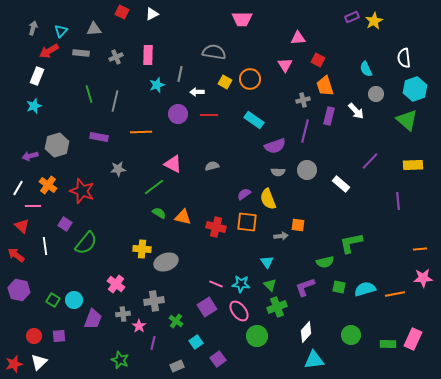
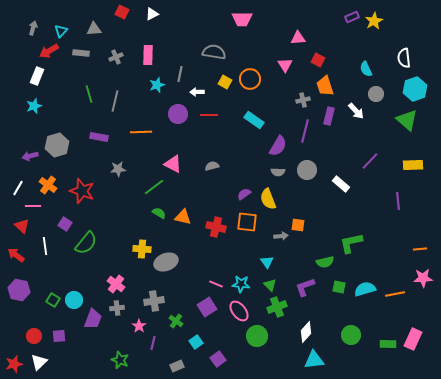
purple semicircle at (275, 146): moved 3 px right; rotated 40 degrees counterclockwise
gray cross at (123, 314): moved 6 px left, 6 px up
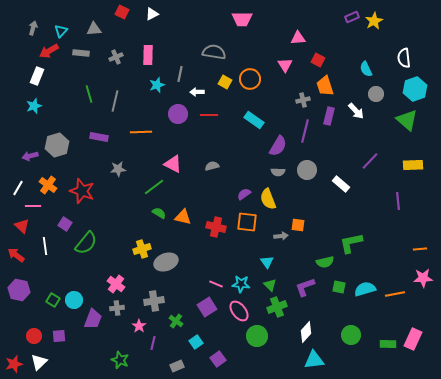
yellow cross at (142, 249): rotated 24 degrees counterclockwise
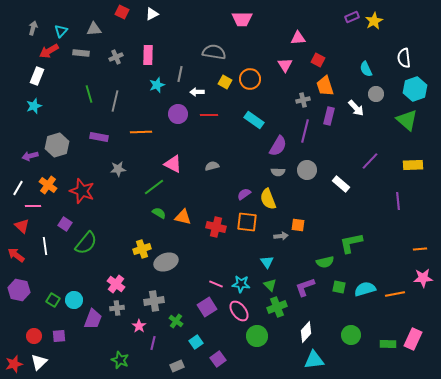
white arrow at (356, 111): moved 3 px up
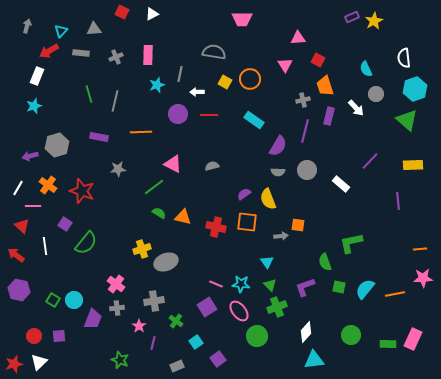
gray arrow at (33, 28): moved 6 px left, 2 px up
green semicircle at (325, 262): rotated 84 degrees clockwise
cyan semicircle at (365, 289): rotated 35 degrees counterclockwise
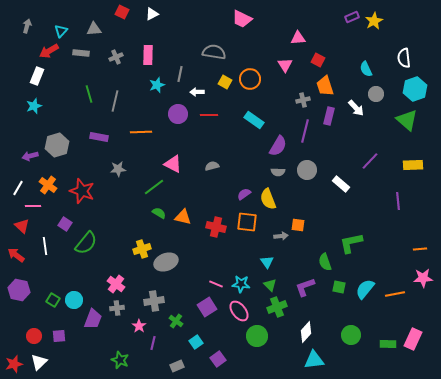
pink trapezoid at (242, 19): rotated 25 degrees clockwise
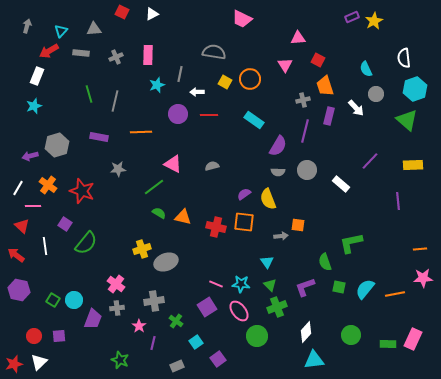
orange square at (247, 222): moved 3 px left
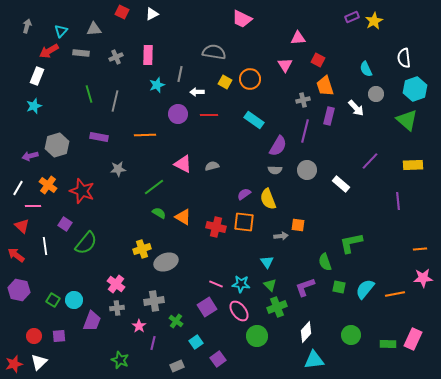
orange line at (141, 132): moved 4 px right, 3 px down
pink triangle at (173, 164): moved 10 px right
gray semicircle at (278, 172): moved 3 px left, 2 px up
orange triangle at (183, 217): rotated 18 degrees clockwise
purple trapezoid at (93, 319): moved 1 px left, 2 px down
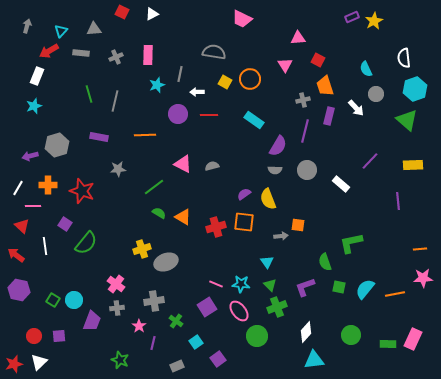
orange cross at (48, 185): rotated 36 degrees counterclockwise
red cross at (216, 227): rotated 30 degrees counterclockwise
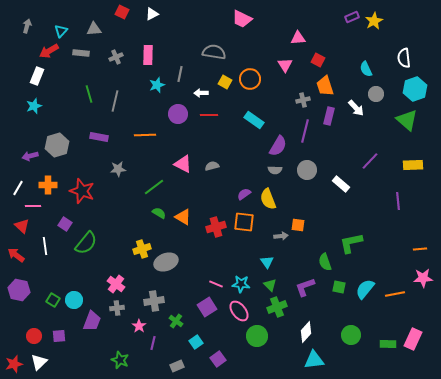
white arrow at (197, 92): moved 4 px right, 1 px down
